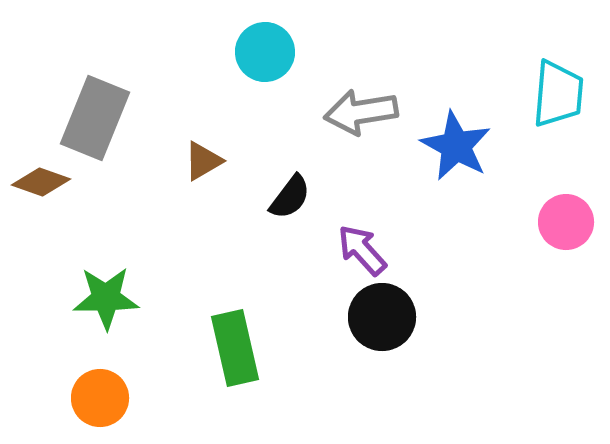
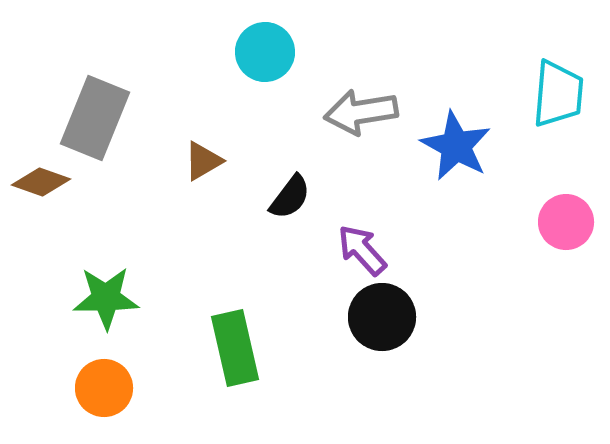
orange circle: moved 4 px right, 10 px up
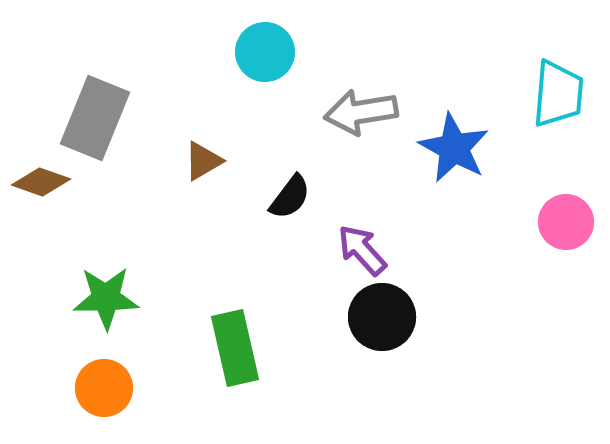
blue star: moved 2 px left, 2 px down
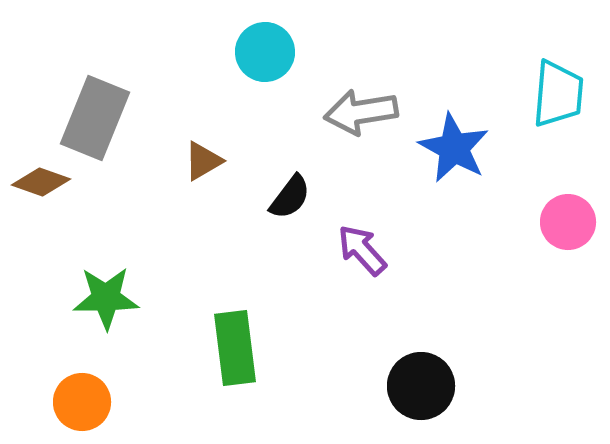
pink circle: moved 2 px right
black circle: moved 39 px right, 69 px down
green rectangle: rotated 6 degrees clockwise
orange circle: moved 22 px left, 14 px down
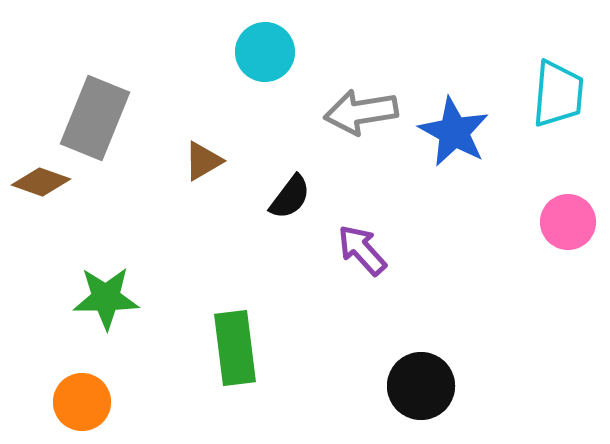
blue star: moved 16 px up
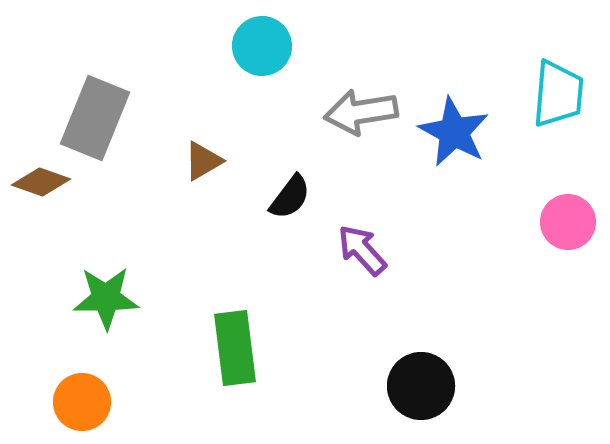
cyan circle: moved 3 px left, 6 px up
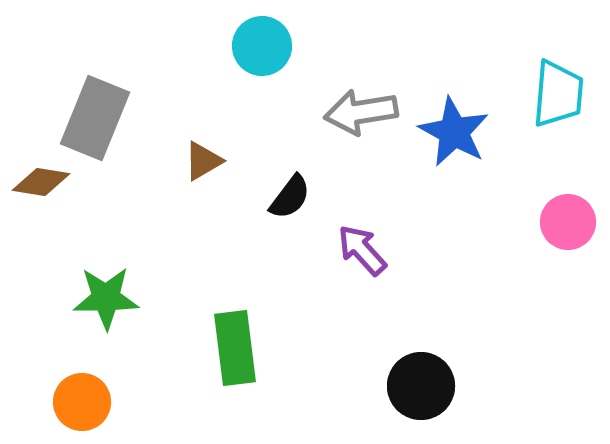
brown diamond: rotated 10 degrees counterclockwise
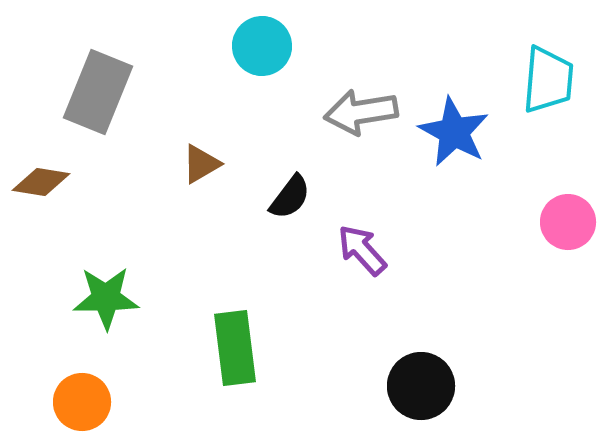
cyan trapezoid: moved 10 px left, 14 px up
gray rectangle: moved 3 px right, 26 px up
brown triangle: moved 2 px left, 3 px down
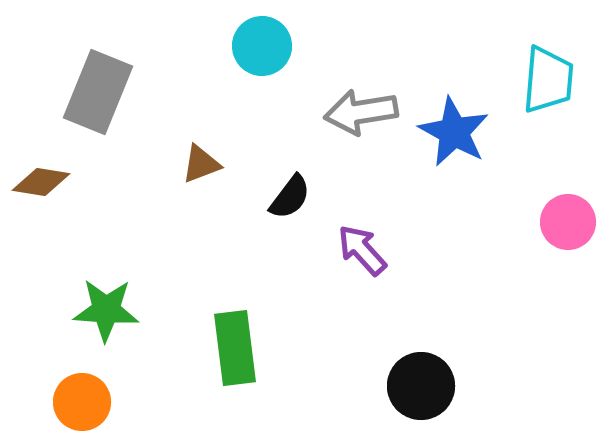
brown triangle: rotated 9 degrees clockwise
green star: moved 12 px down; rotated 4 degrees clockwise
